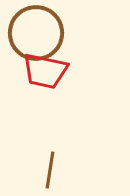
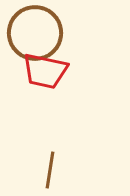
brown circle: moved 1 px left
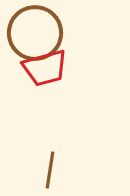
red trapezoid: moved 3 px up; rotated 27 degrees counterclockwise
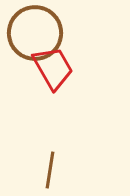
red trapezoid: moved 8 px right; rotated 105 degrees counterclockwise
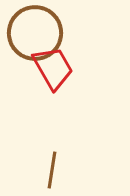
brown line: moved 2 px right
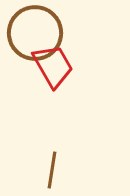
red trapezoid: moved 2 px up
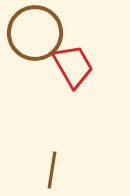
red trapezoid: moved 20 px right
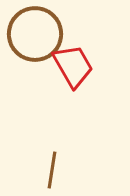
brown circle: moved 1 px down
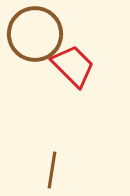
red trapezoid: rotated 15 degrees counterclockwise
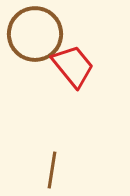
red trapezoid: rotated 6 degrees clockwise
